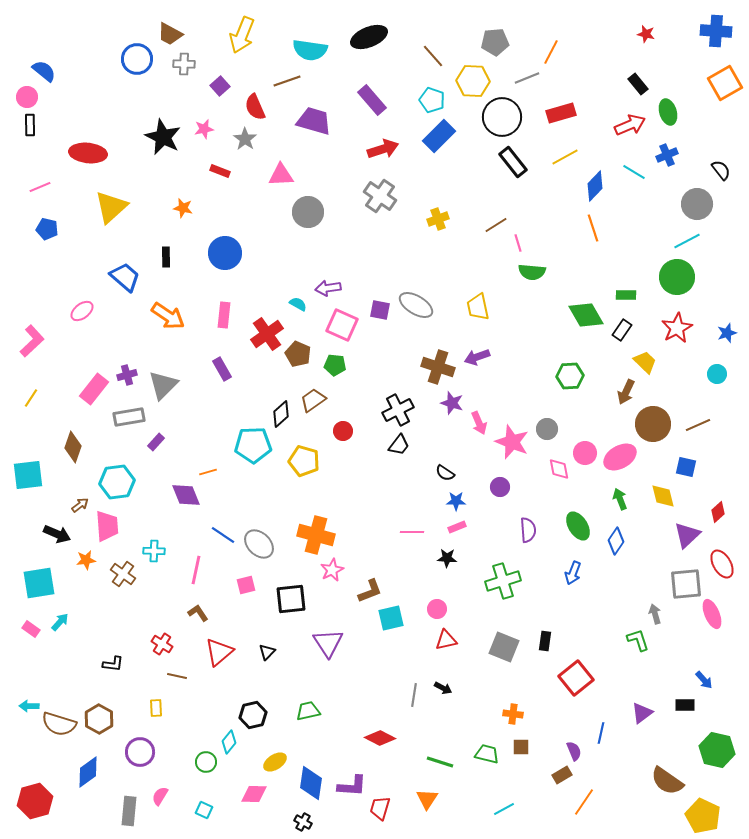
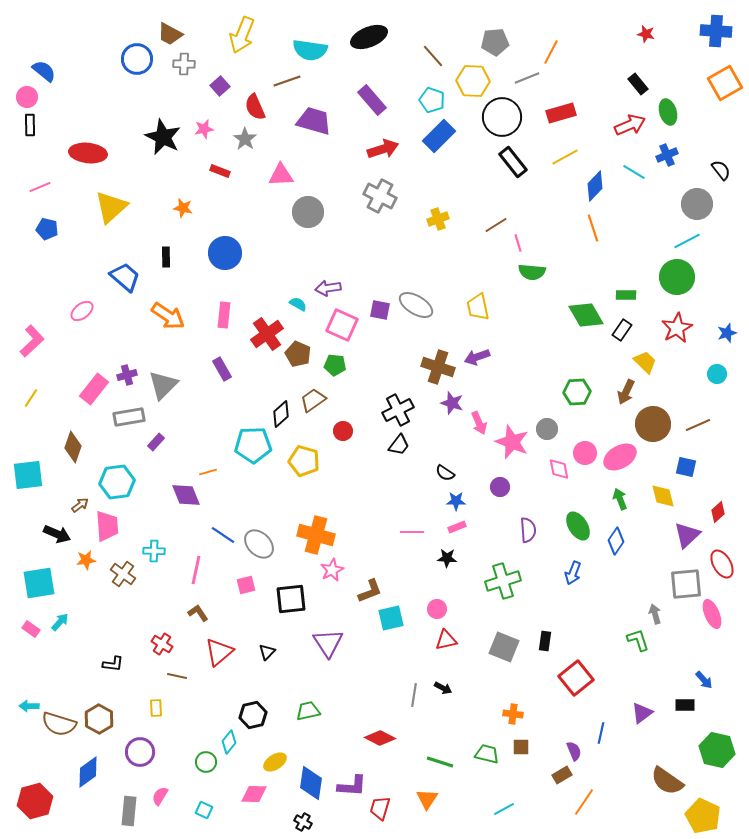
gray cross at (380, 196): rotated 8 degrees counterclockwise
green hexagon at (570, 376): moved 7 px right, 16 px down
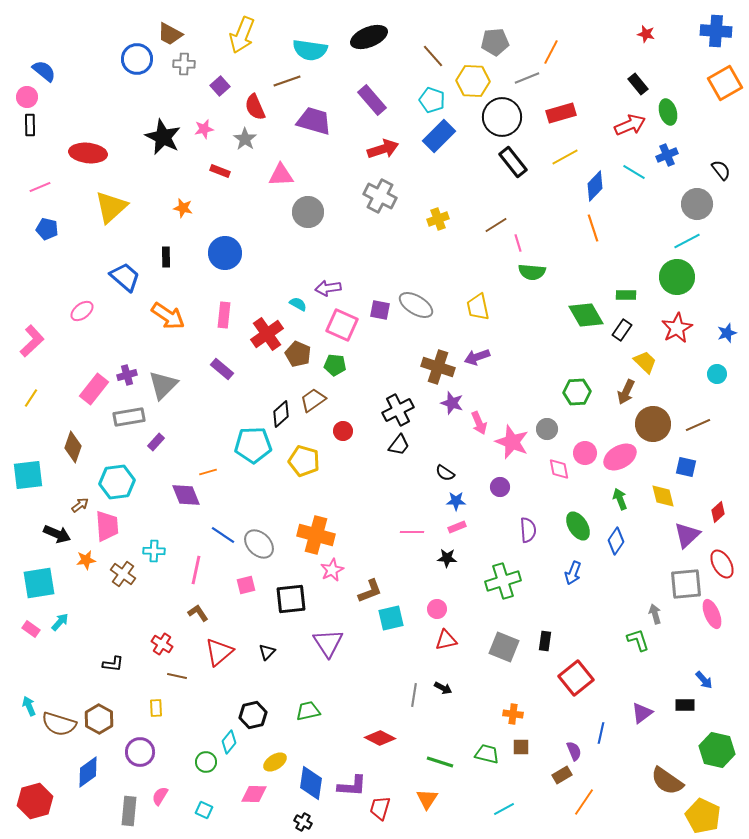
purple rectangle at (222, 369): rotated 20 degrees counterclockwise
cyan arrow at (29, 706): rotated 66 degrees clockwise
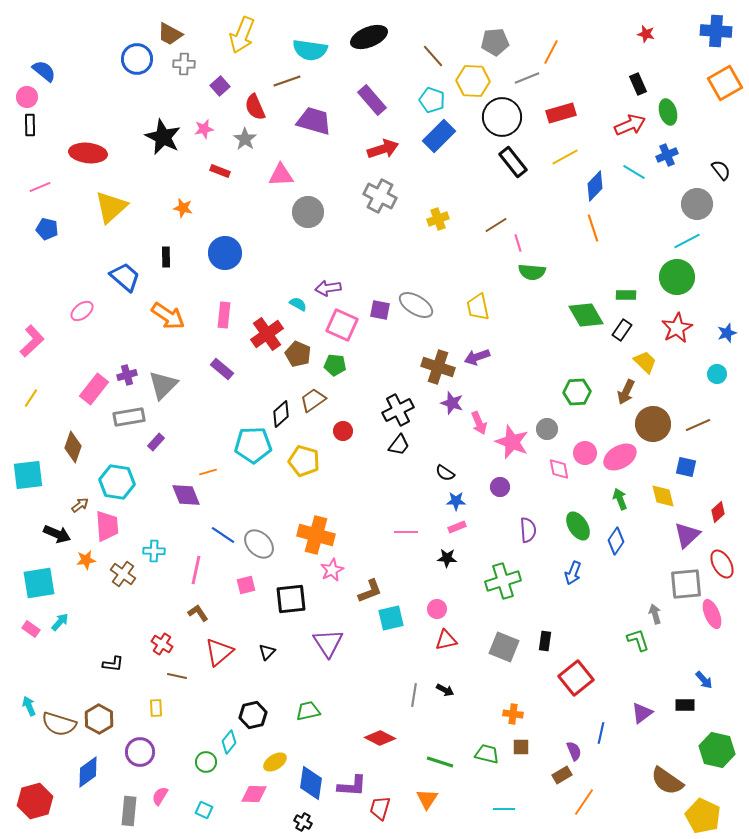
black rectangle at (638, 84): rotated 15 degrees clockwise
cyan hexagon at (117, 482): rotated 16 degrees clockwise
pink line at (412, 532): moved 6 px left
black arrow at (443, 688): moved 2 px right, 2 px down
cyan line at (504, 809): rotated 30 degrees clockwise
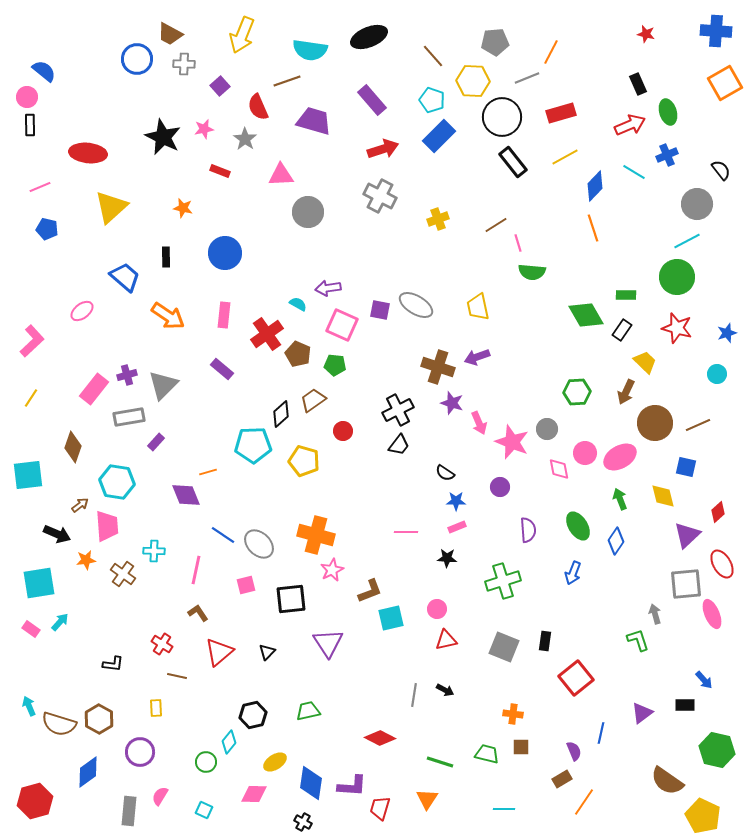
red semicircle at (255, 107): moved 3 px right
red star at (677, 328): rotated 28 degrees counterclockwise
brown circle at (653, 424): moved 2 px right, 1 px up
brown rectangle at (562, 775): moved 4 px down
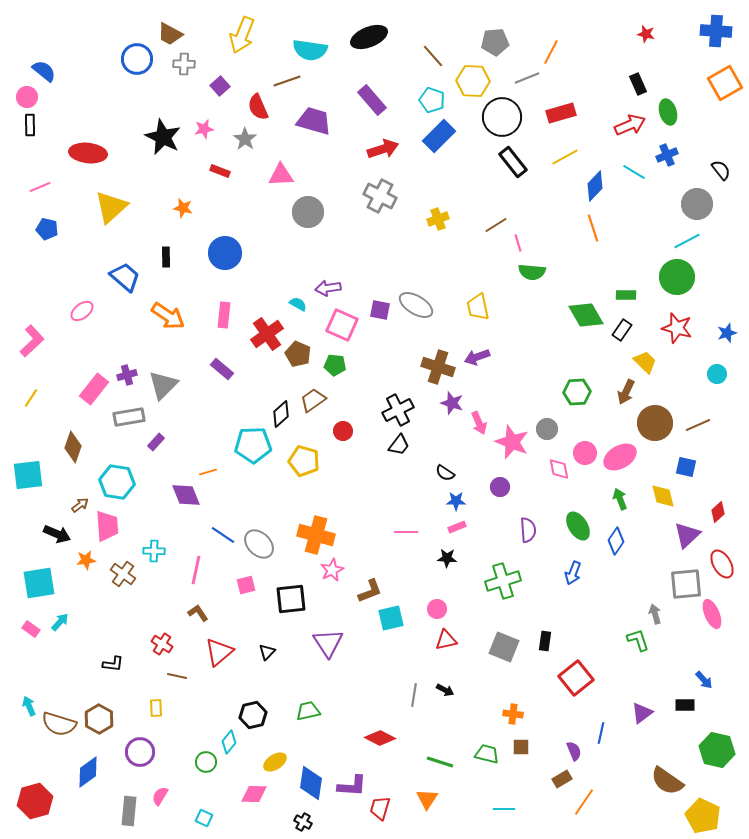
cyan square at (204, 810): moved 8 px down
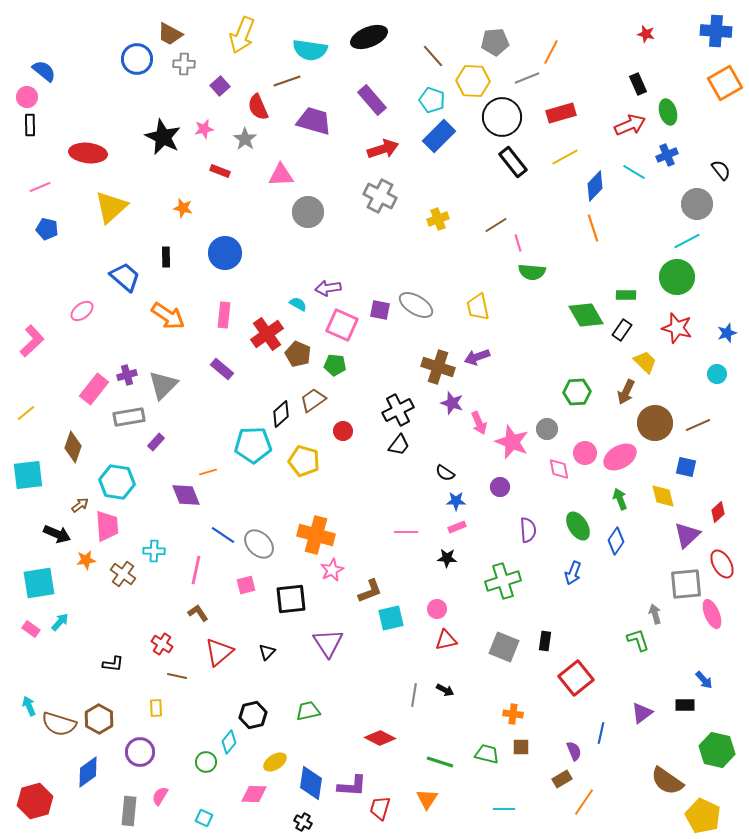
yellow line at (31, 398): moved 5 px left, 15 px down; rotated 18 degrees clockwise
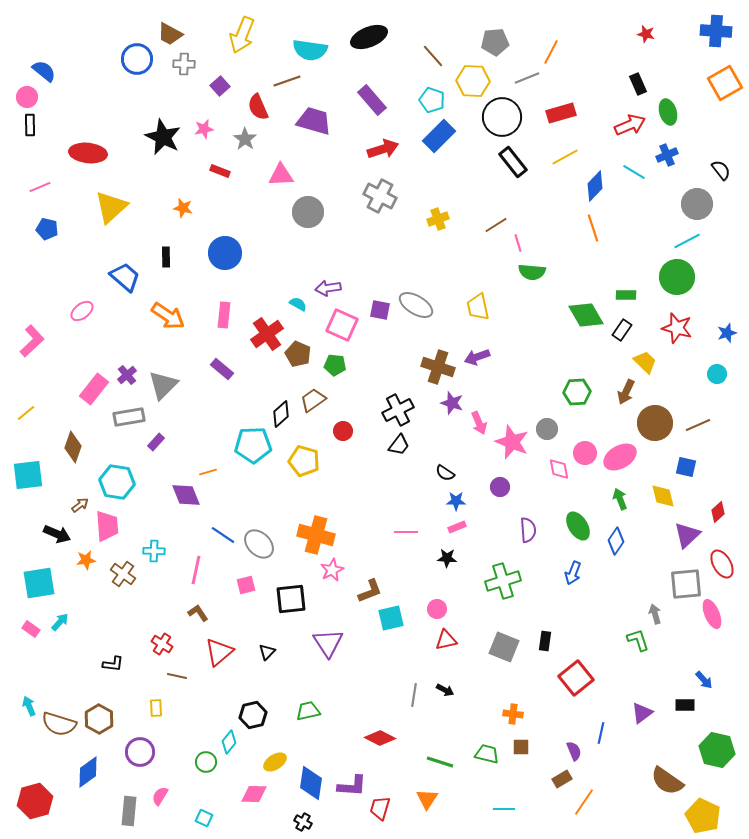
purple cross at (127, 375): rotated 24 degrees counterclockwise
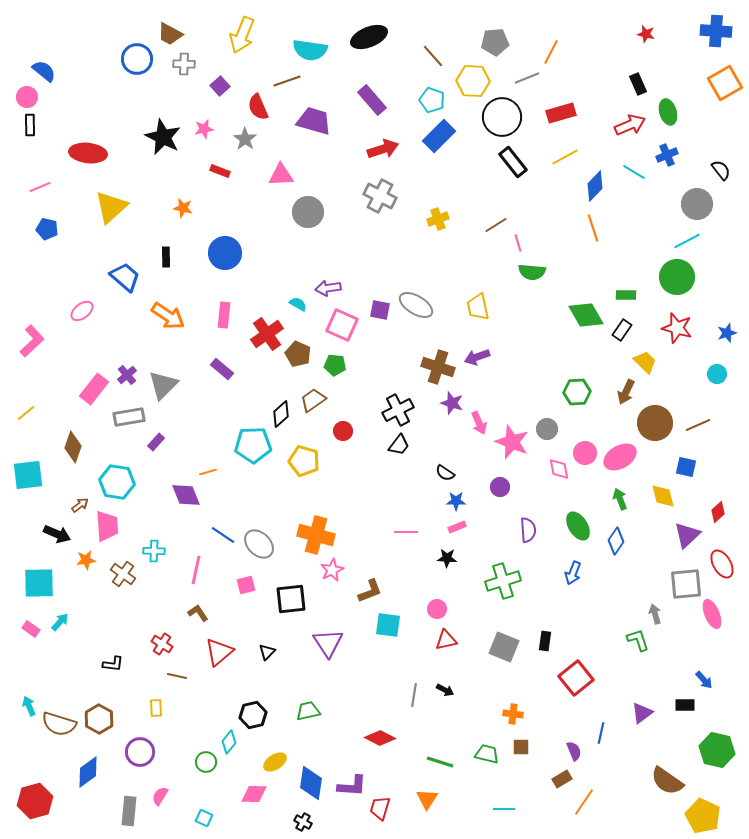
cyan square at (39, 583): rotated 8 degrees clockwise
cyan square at (391, 618): moved 3 px left, 7 px down; rotated 20 degrees clockwise
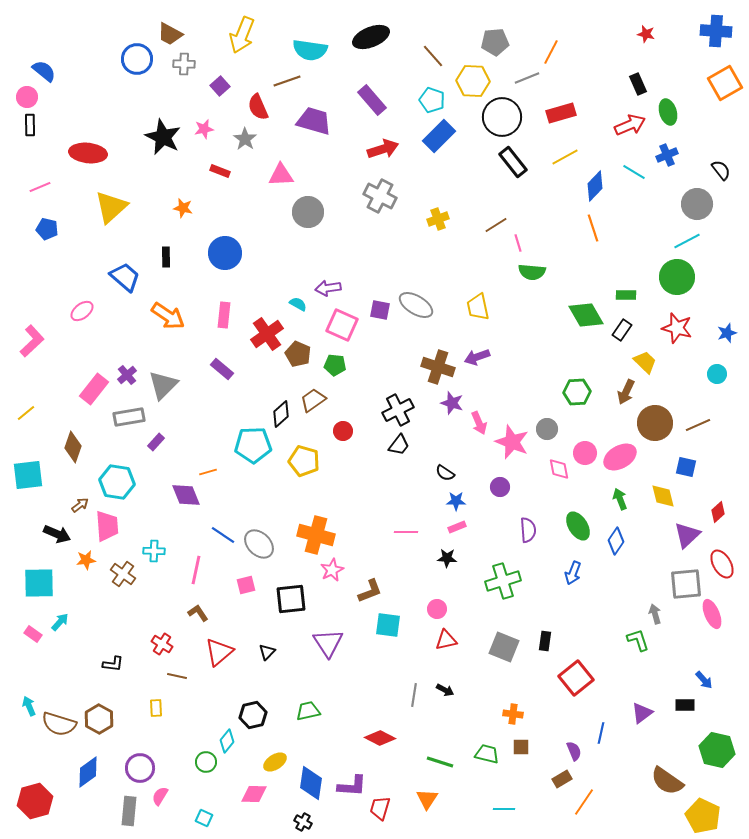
black ellipse at (369, 37): moved 2 px right
pink rectangle at (31, 629): moved 2 px right, 5 px down
cyan diamond at (229, 742): moved 2 px left, 1 px up
purple circle at (140, 752): moved 16 px down
